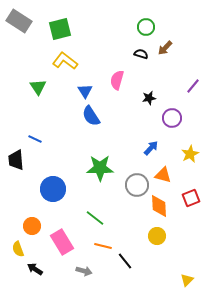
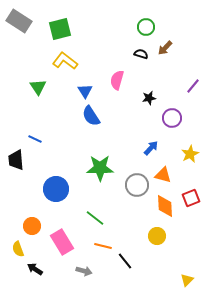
blue circle: moved 3 px right
orange diamond: moved 6 px right
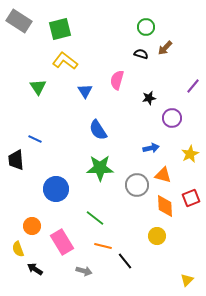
blue semicircle: moved 7 px right, 14 px down
blue arrow: rotated 35 degrees clockwise
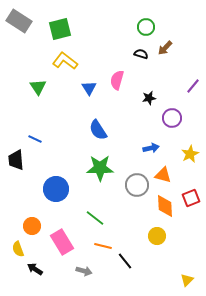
blue triangle: moved 4 px right, 3 px up
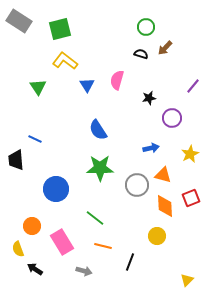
blue triangle: moved 2 px left, 3 px up
black line: moved 5 px right, 1 px down; rotated 60 degrees clockwise
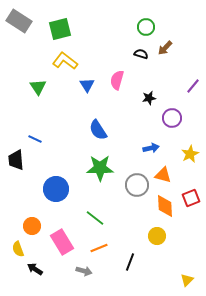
orange line: moved 4 px left, 2 px down; rotated 36 degrees counterclockwise
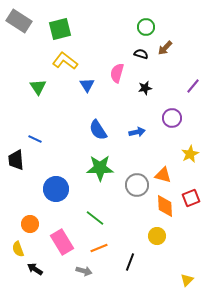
pink semicircle: moved 7 px up
black star: moved 4 px left, 10 px up
blue arrow: moved 14 px left, 16 px up
orange circle: moved 2 px left, 2 px up
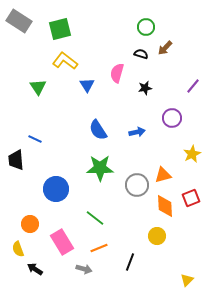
yellow star: moved 2 px right
orange triangle: rotated 30 degrees counterclockwise
gray arrow: moved 2 px up
